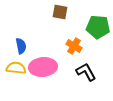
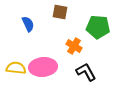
blue semicircle: moved 7 px right, 22 px up; rotated 14 degrees counterclockwise
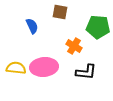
blue semicircle: moved 4 px right, 2 px down
pink ellipse: moved 1 px right
black L-shape: rotated 125 degrees clockwise
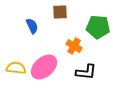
brown square: rotated 14 degrees counterclockwise
pink ellipse: rotated 36 degrees counterclockwise
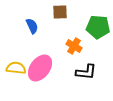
pink ellipse: moved 4 px left, 1 px down; rotated 12 degrees counterclockwise
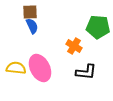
brown square: moved 30 px left
pink ellipse: rotated 64 degrees counterclockwise
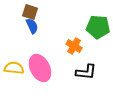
brown square: rotated 21 degrees clockwise
yellow semicircle: moved 2 px left
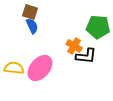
pink ellipse: rotated 68 degrees clockwise
black L-shape: moved 16 px up
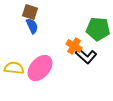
green pentagon: moved 2 px down
black L-shape: rotated 35 degrees clockwise
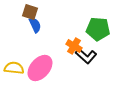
blue semicircle: moved 3 px right, 1 px up
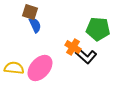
orange cross: moved 1 px left, 1 px down
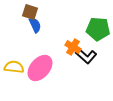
yellow semicircle: moved 1 px up
